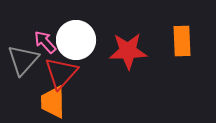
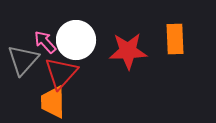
orange rectangle: moved 7 px left, 2 px up
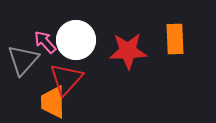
red triangle: moved 5 px right, 6 px down
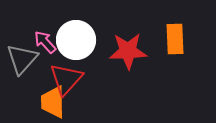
gray triangle: moved 1 px left, 1 px up
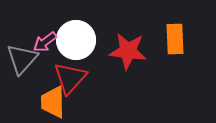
pink arrow: rotated 85 degrees counterclockwise
red star: rotated 9 degrees clockwise
red triangle: moved 4 px right, 1 px up
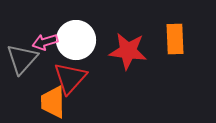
pink arrow: rotated 20 degrees clockwise
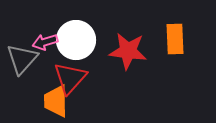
orange trapezoid: moved 3 px right, 1 px up
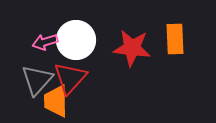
red star: moved 4 px right, 3 px up
gray triangle: moved 15 px right, 21 px down
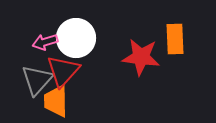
white circle: moved 2 px up
red star: moved 9 px right, 9 px down
red triangle: moved 7 px left, 7 px up
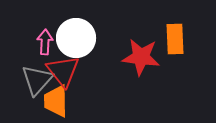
pink arrow: rotated 110 degrees clockwise
red triangle: rotated 21 degrees counterclockwise
